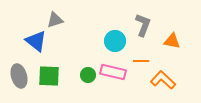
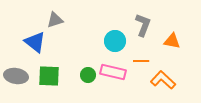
blue triangle: moved 1 px left, 1 px down
gray ellipse: moved 3 px left; rotated 65 degrees counterclockwise
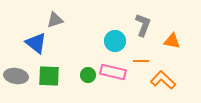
blue triangle: moved 1 px right, 1 px down
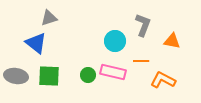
gray triangle: moved 6 px left, 2 px up
orange L-shape: rotated 15 degrees counterclockwise
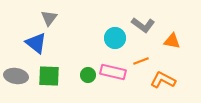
gray triangle: rotated 36 degrees counterclockwise
gray L-shape: rotated 105 degrees clockwise
cyan circle: moved 3 px up
orange line: rotated 21 degrees counterclockwise
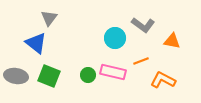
green square: rotated 20 degrees clockwise
